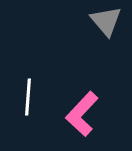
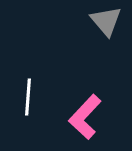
pink L-shape: moved 3 px right, 3 px down
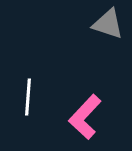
gray triangle: moved 2 px right, 3 px down; rotated 32 degrees counterclockwise
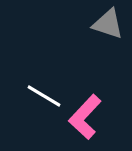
white line: moved 16 px right, 1 px up; rotated 63 degrees counterclockwise
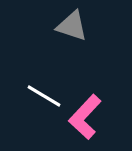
gray triangle: moved 36 px left, 2 px down
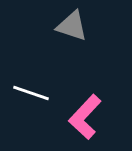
white line: moved 13 px left, 3 px up; rotated 12 degrees counterclockwise
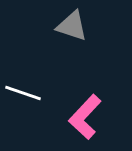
white line: moved 8 px left
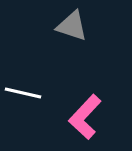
white line: rotated 6 degrees counterclockwise
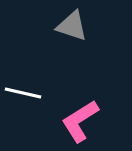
pink L-shape: moved 5 px left, 4 px down; rotated 15 degrees clockwise
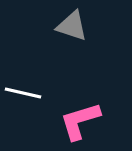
pink L-shape: rotated 15 degrees clockwise
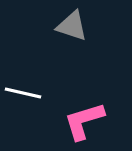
pink L-shape: moved 4 px right
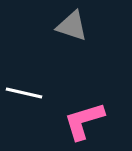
white line: moved 1 px right
